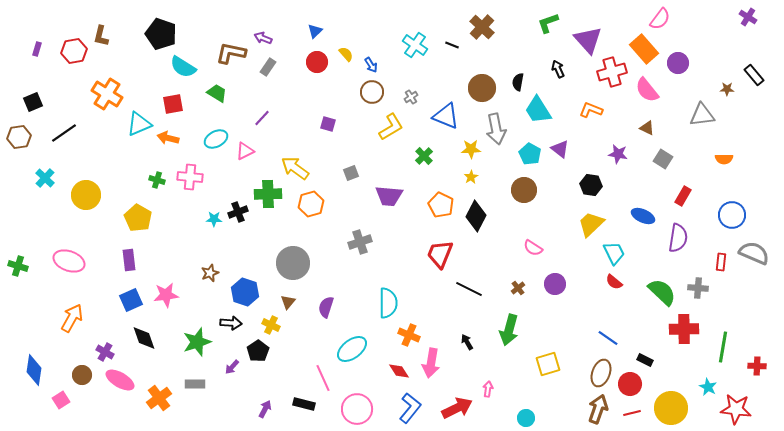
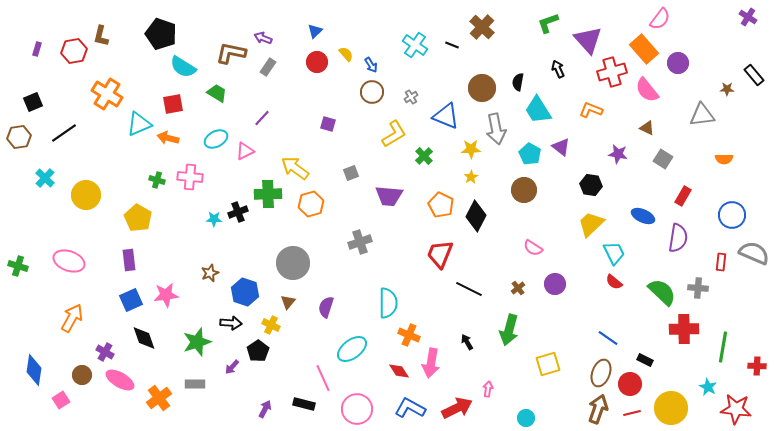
yellow L-shape at (391, 127): moved 3 px right, 7 px down
purple triangle at (560, 149): moved 1 px right, 2 px up
blue L-shape at (410, 408): rotated 100 degrees counterclockwise
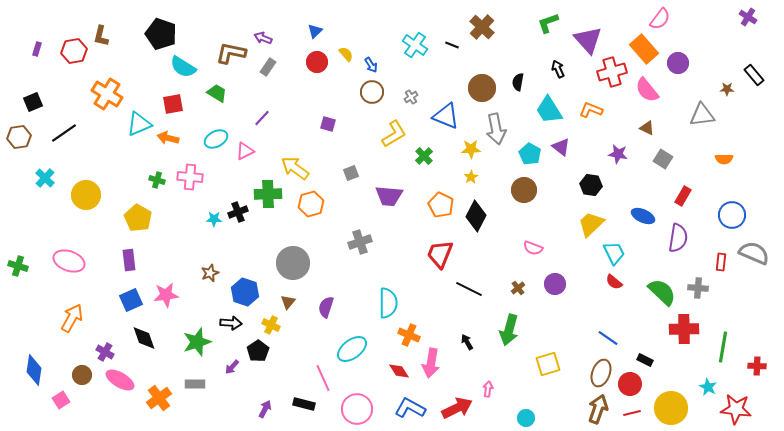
cyan trapezoid at (538, 110): moved 11 px right
pink semicircle at (533, 248): rotated 12 degrees counterclockwise
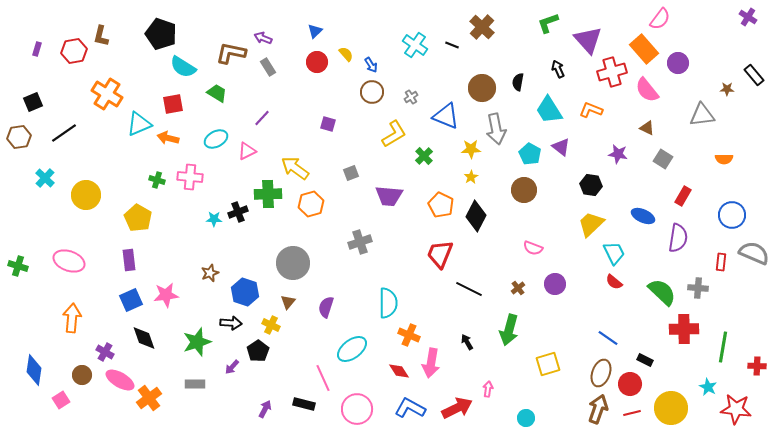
gray rectangle at (268, 67): rotated 66 degrees counterclockwise
pink triangle at (245, 151): moved 2 px right
orange arrow at (72, 318): rotated 24 degrees counterclockwise
orange cross at (159, 398): moved 10 px left
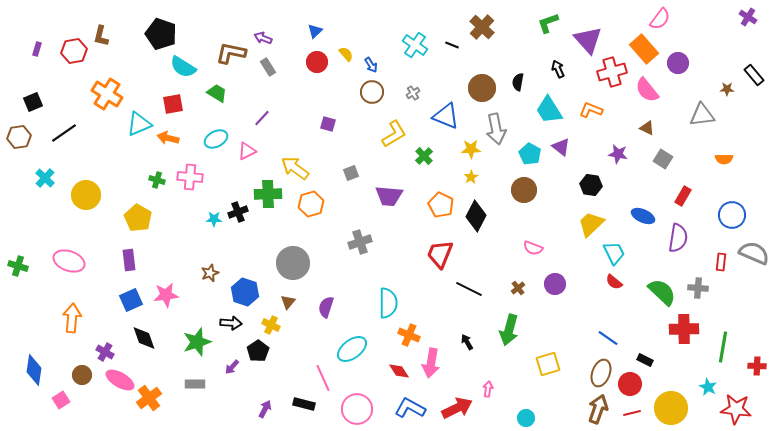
gray cross at (411, 97): moved 2 px right, 4 px up
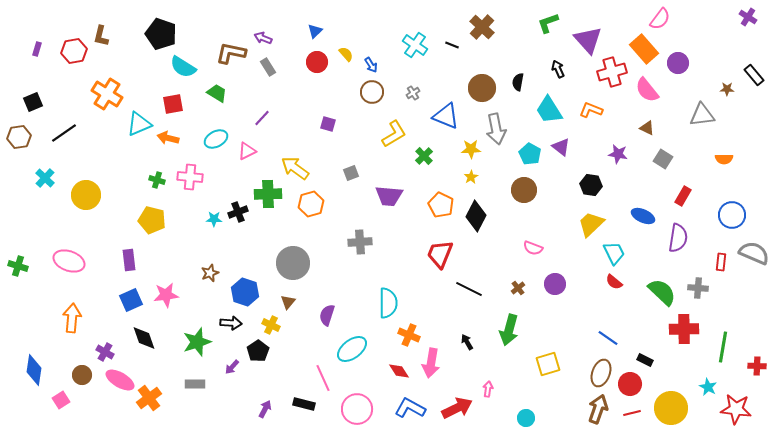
yellow pentagon at (138, 218): moved 14 px right, 2 px down; rotated 16 degrees counterclockwise
gray cross at (360, 242): rotated 15 degrees clockwise
purple semicircle at (326, 307): moved 1 px right, 8 px down
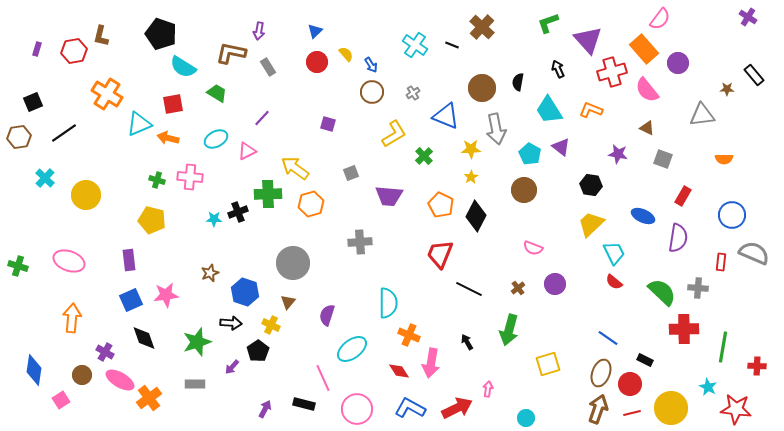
purple arrow at (263, 38): moved 4 px left, 7 px up; rotated 102 degrees counterclockwise
gray square at (663, 159): rotated 12 degrees counterclockwise
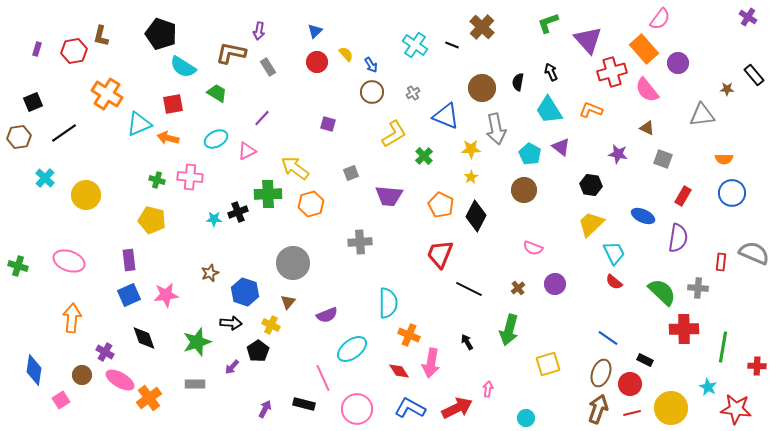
black arrow at (558, 69): moved 7 px left, 3 px down
blue circle at (732, 215): moved 22 px up
blue square at (131, 300): moved 2 px left, 5 px up
purple semicircle at (327, 315): rotated 130 degrees counterclockwise
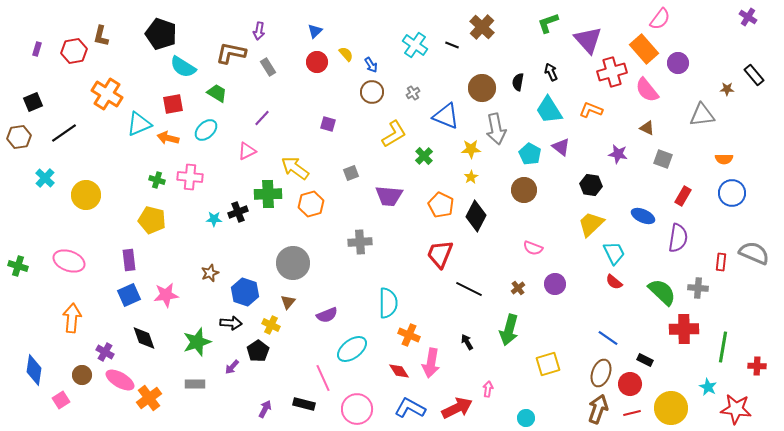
cyan ellipse at (216, 139): moved 10 px left, 9 px up; rotated 15 degrees counterclockwise
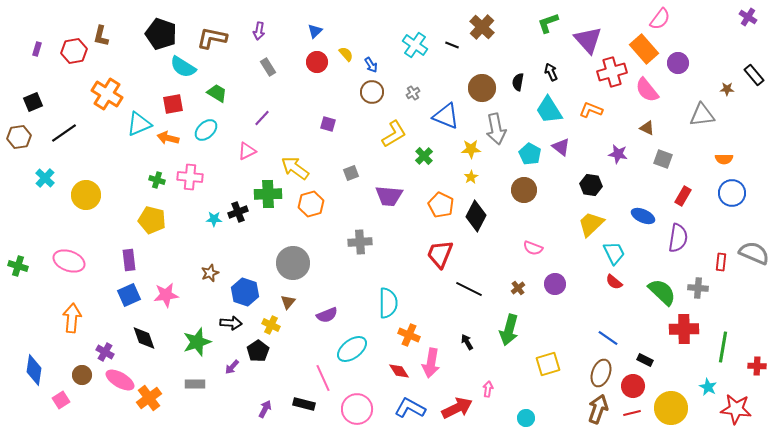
brown L-shape at (231, 53): moved 19 px left, 15 px up
red circle at (630, 384): moved 3 px right, 2 px down
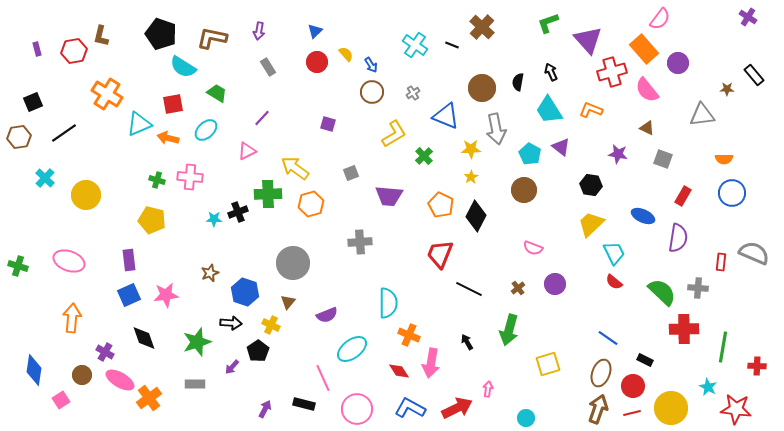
purple rectangle at (37, 49): rotated 32 degrees counterclockwise
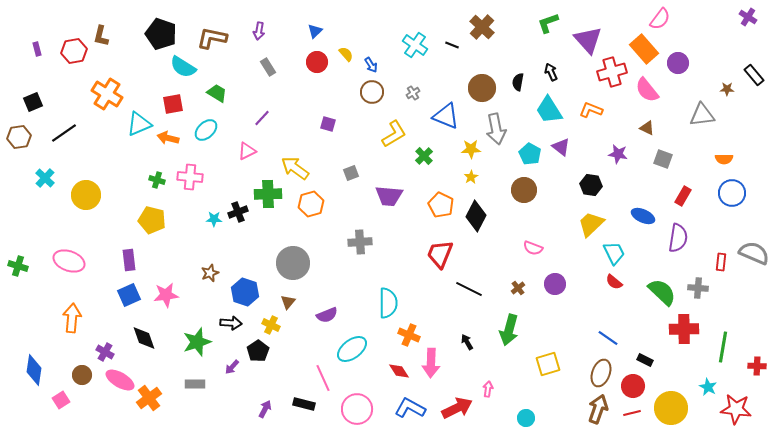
pink arrow at (431, 363): rotated 8 degrees counterclockwise
